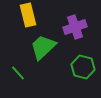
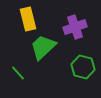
yellow rectangle: moved 4 px down
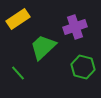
yellow rectangle: moved 10 px left; rotated 70 degrees clockwise
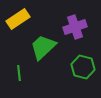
green line: moved 1 px right; rotated 35 degrees clockwise
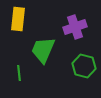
yellow rectangle: rotated 50 degrees counterclockwise
green trapezoid: moved 3 px down; rotated 24 degrees counterclockwise
green hexagon: moved 1 px right, 1 px up
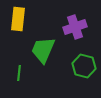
green line: rotated 14 degrees clockwise
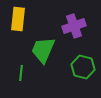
purple cross: moved 1 px left, 1 px up
green hexagon: moved 1 px left, 1 px down
green line: moved 2 px right
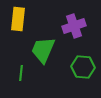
green hexagon: rotated 10 degrees counterclockwise
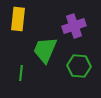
green trapezoid: moved 2 px right
green hexagon: moved 4 px left, 1 px up
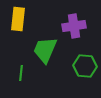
purple cross: rotated 10 degrees clockwise
green hexagon: moved 6 px right
